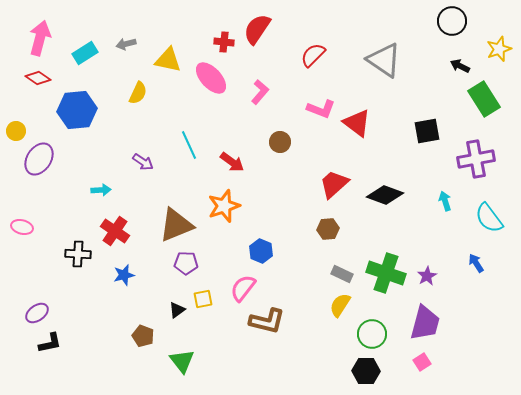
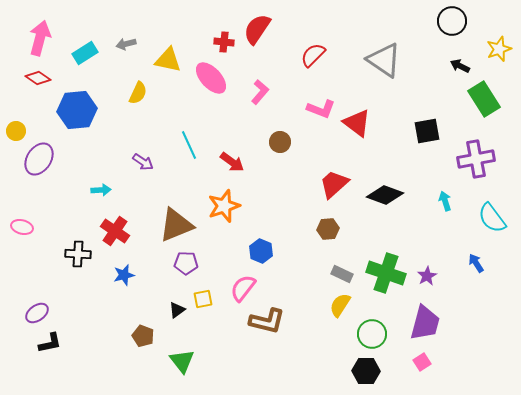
cyan semicircle at (489, 218): moved 3 px right
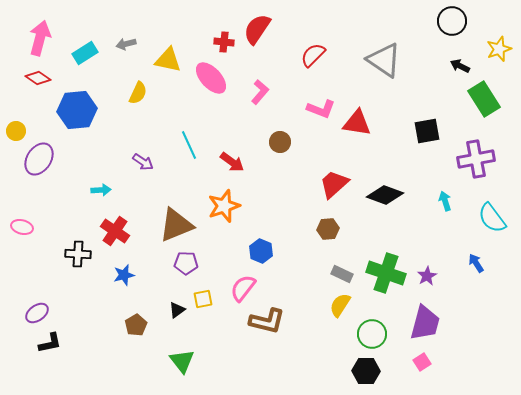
red triangle at (357, 123): rotated 28 degrees counterclockwise
brown pentagon at (143, 336): moved 7 px left, 11 px up; rotated 20 degrees clockwise
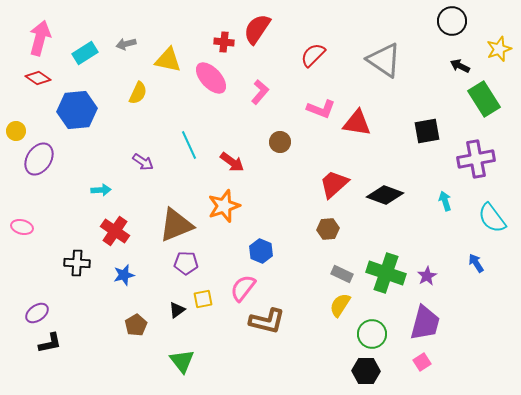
black cross at (78, 254): moved 1 px left, 9 px down
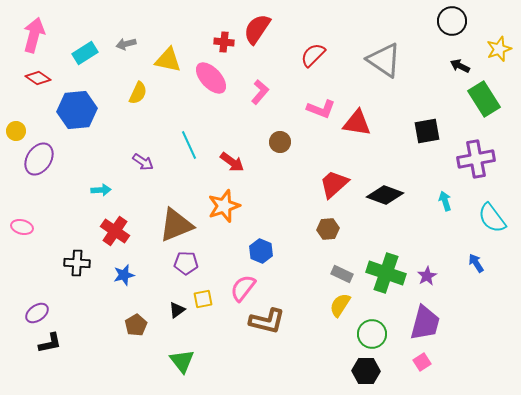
pink arrow at (40, 38): moved 6 px left, 3 px up
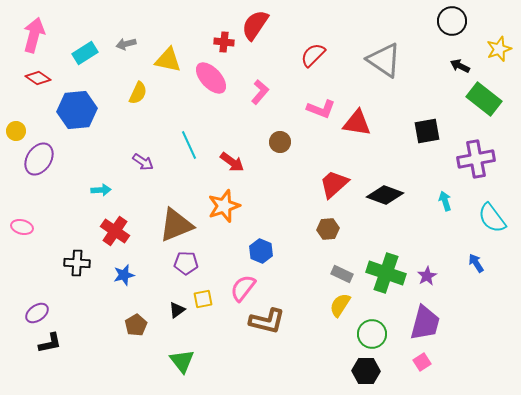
red semicircle at (257, 29): moved 2 px left, 4 px up
green rectangle at (484, 99): rotated 20 degrees counterclockwise
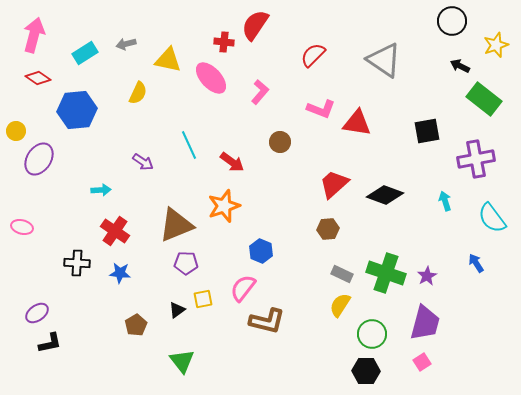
yellow star at (499, 49): moved 3 px left, 4 px up
blue star at (124, 275): moved 4 px left, 2 px up; rotated 20 degrees clockwise
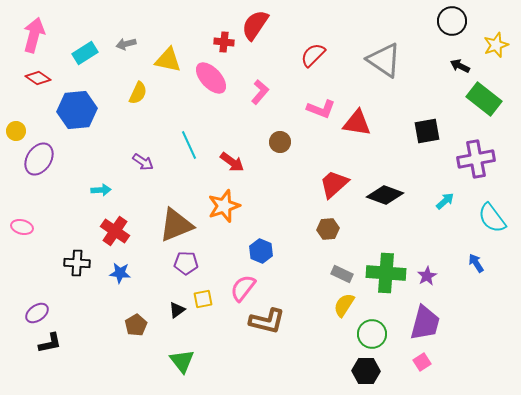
cyan arrow at (445, 201): rotated 66 degrees clockwise
green cross at (386, 273): rotated 15 degrees counterclockwise
yellow semicircle at (340, 305): moved 4 px right
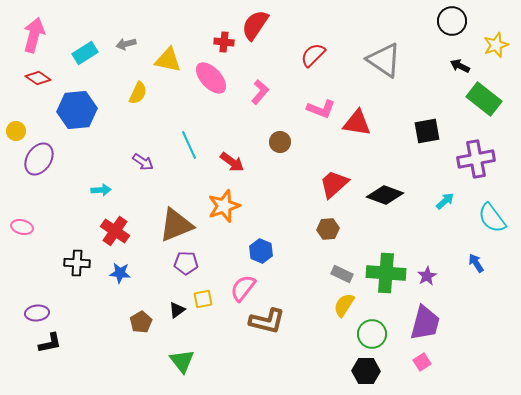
purple ellipse at (37, 313): rotated 30 degrees clockwise
brown pentagon at (136, 325): moved 5 px right, 3 px up
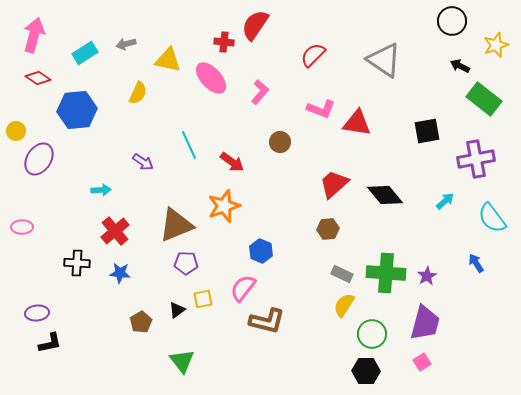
black diamond at (385, 195): rotated 30 degrees clockwise
pink ellipse at (22, 227): rotated 15 degrees counterclockwise
red cross at (115, 231): rotated 16 degrees clockwise
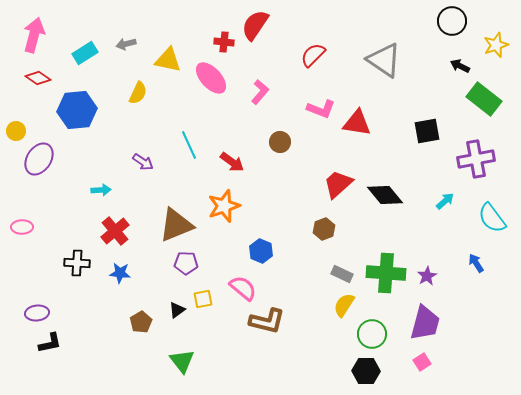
red trapezoid at (334, 184): moved 4 px right
brown hexagon at (328, 229): moved 4 px left; rotated 15 degrees counterclockwise
pink semicircle at (243, 288): rotated 92 degrees clockwise
